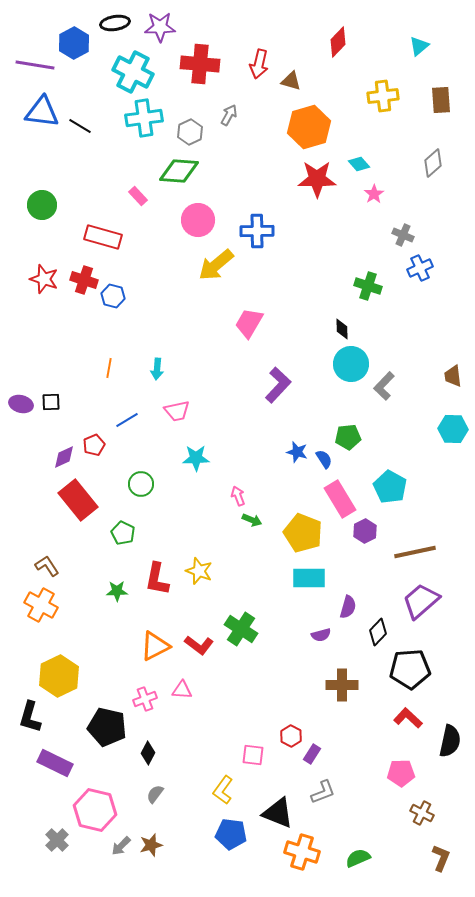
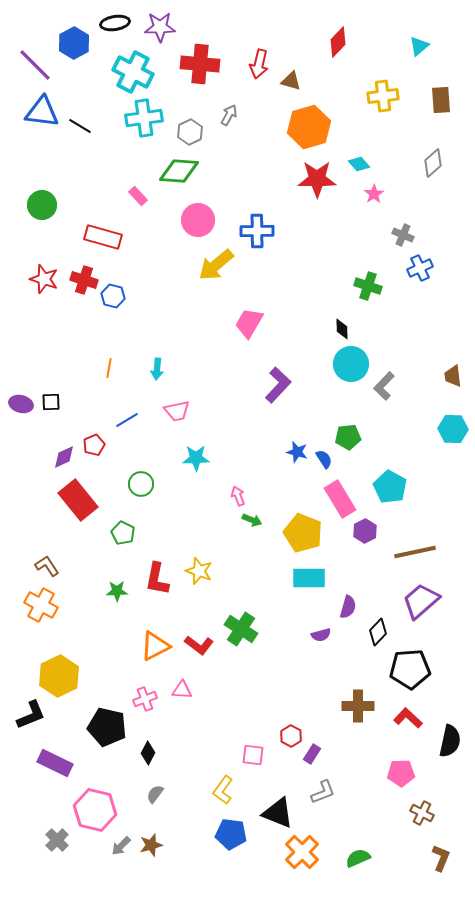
purple line at (35, 65): rotated 36 degrees clockwise
brown cross at (342, 685): moved 16 px right, 21 px down
black L-shape at (30, 717): moved 1 px right, 2 px up; rotated 128 degrees counterclockwise
orange cross at (302, 852): rotated 28 degrees clockwise
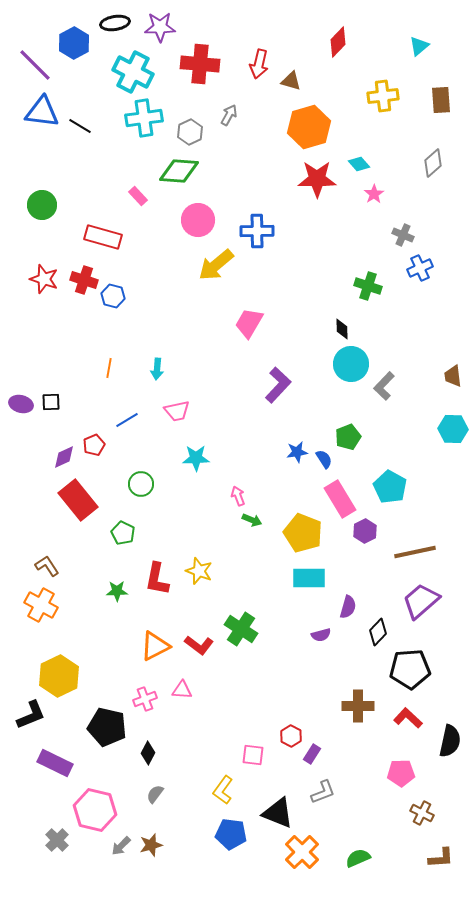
green pentagon at (348, 437): rotated 15 degrees counterclockwise
blue star at (297, 452): rotated 25 degrees counterclockwise
brown L-shape at (441, 858): rotated 64 degrees clockwise
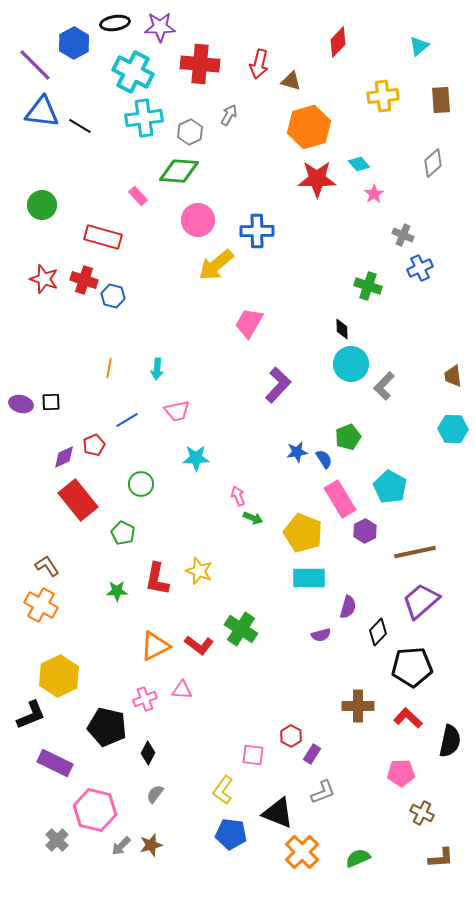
green arrow at (252, 520): moved 1 px right, 2 px up
black pentagon at (410, 669): moved 2 px right, 2 px up
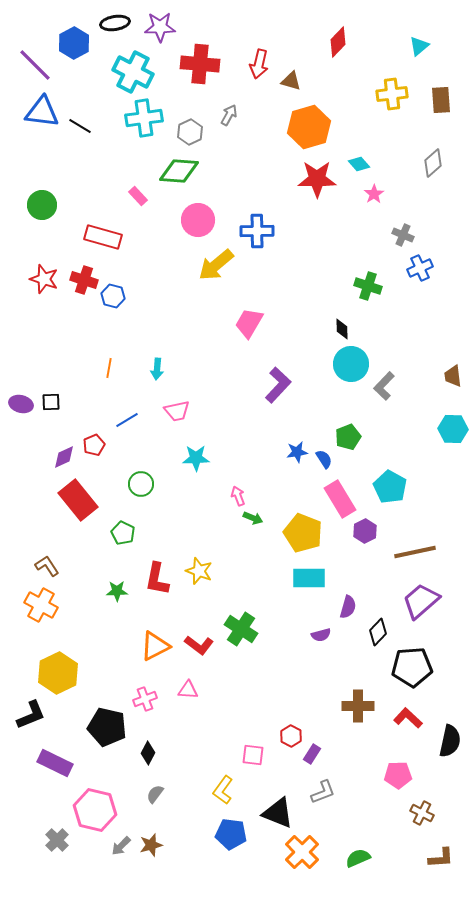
yellow cross at (383, 96): moved 9 px right, 2 px up
yellow hexagon at (59, 676): moved 1 px left, 3 px up
pink triangle at (182, 690): moved 6 px right
pink pentagon at (401, 773): moved 3 px left, 2 px down
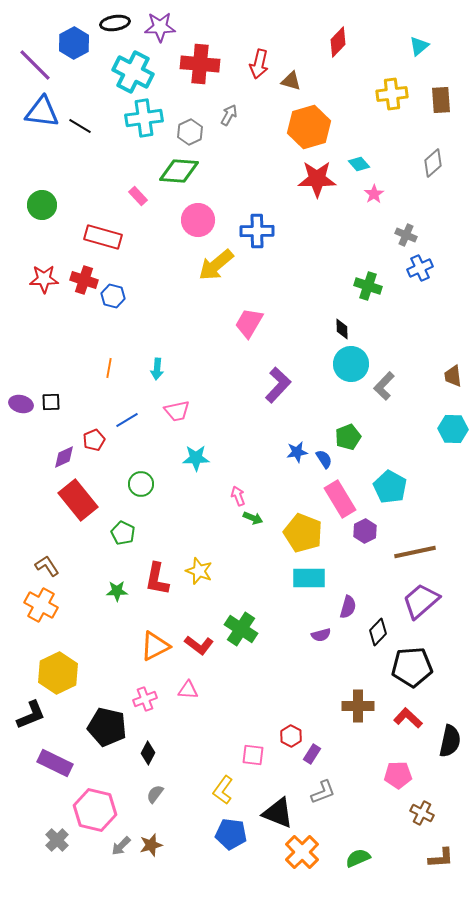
gray cross at (403, 235): moved 3 px right
red star at (44, 279): rotated 20 degrees counterclockwise
red pentagon at (94, 445): moved 5 px up
